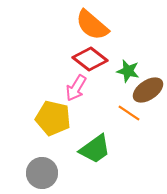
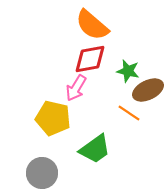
red diamond: rotated 48 degrees counterclockwise
brown ellipse: rotated 8 degrees clockwise
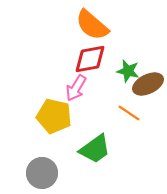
brown ellipse: moved 6 px up
yellow pentagon: moved 1 px right, 2 px up
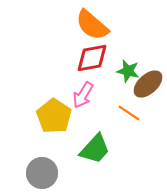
red diamond: moved 2 px right, 1 px up
brown ellipse: rotated 16 degrees counterclockwise
pink arrow: moved 7 px right, 7 px down
yellow pentagon: rotated 20 degrees clockwise
green trapezoid: rotated 12 degrees counterclockwise
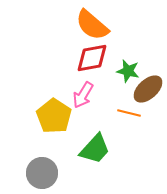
brown ellipse: moved 5 px down
orange line: rotated 20 degrees counterclockwise
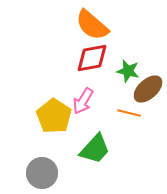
pink arrow: moved 6 px down
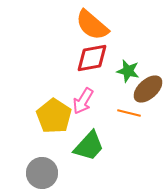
green trapezoid: moved 6 px left, 3 px up
